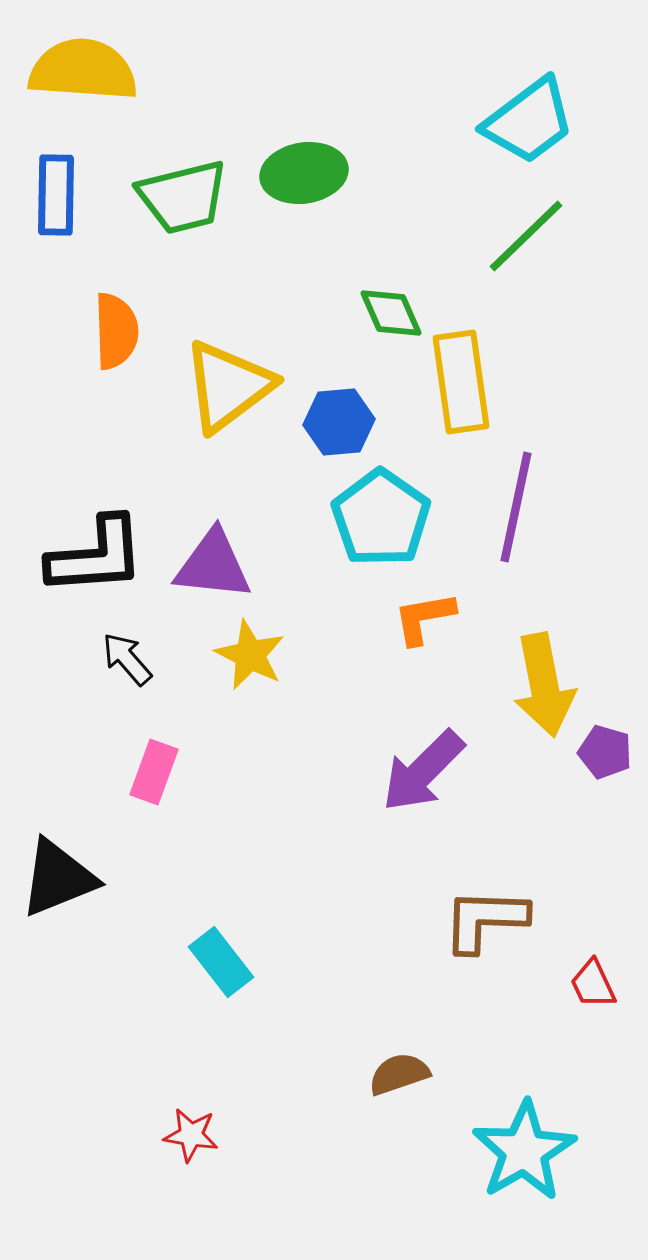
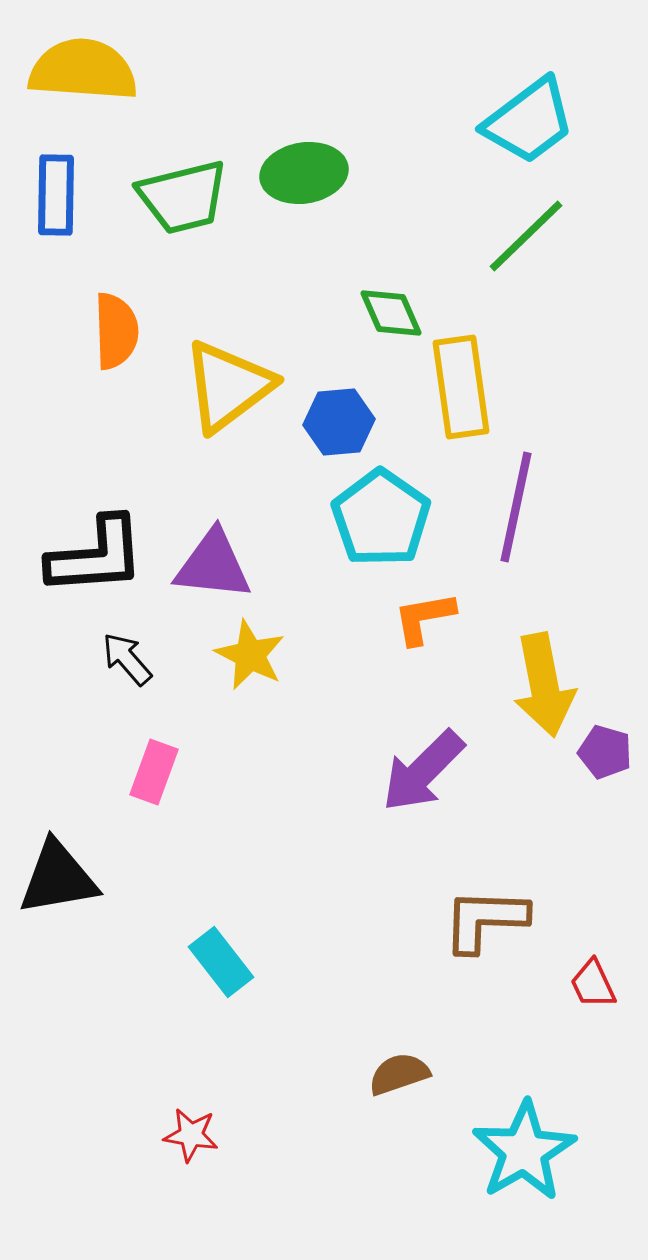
yellow rectangle: moved 5 px down
black triangle: rotated 12 degrees clockwise
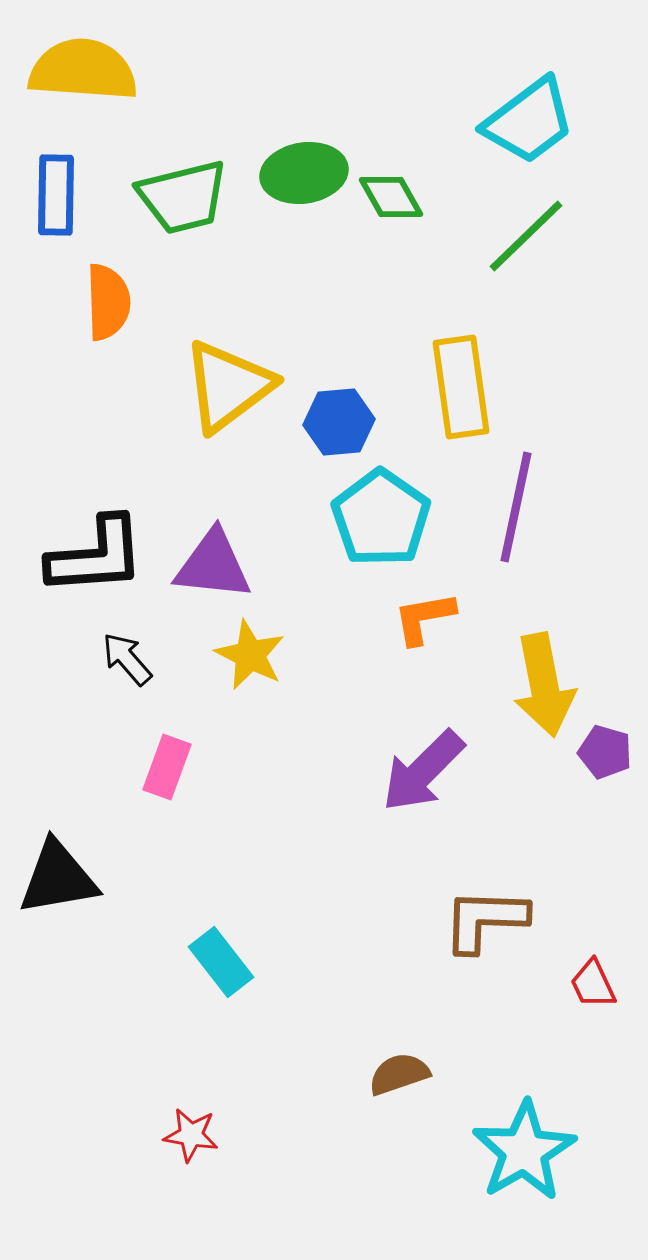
green diamond: moved 116 px up; rotated 6 degrees counterclockwise
orange semicircle: moved 8 px left, 29 px up
pink rectangle: moved 13 px right, 5 px up
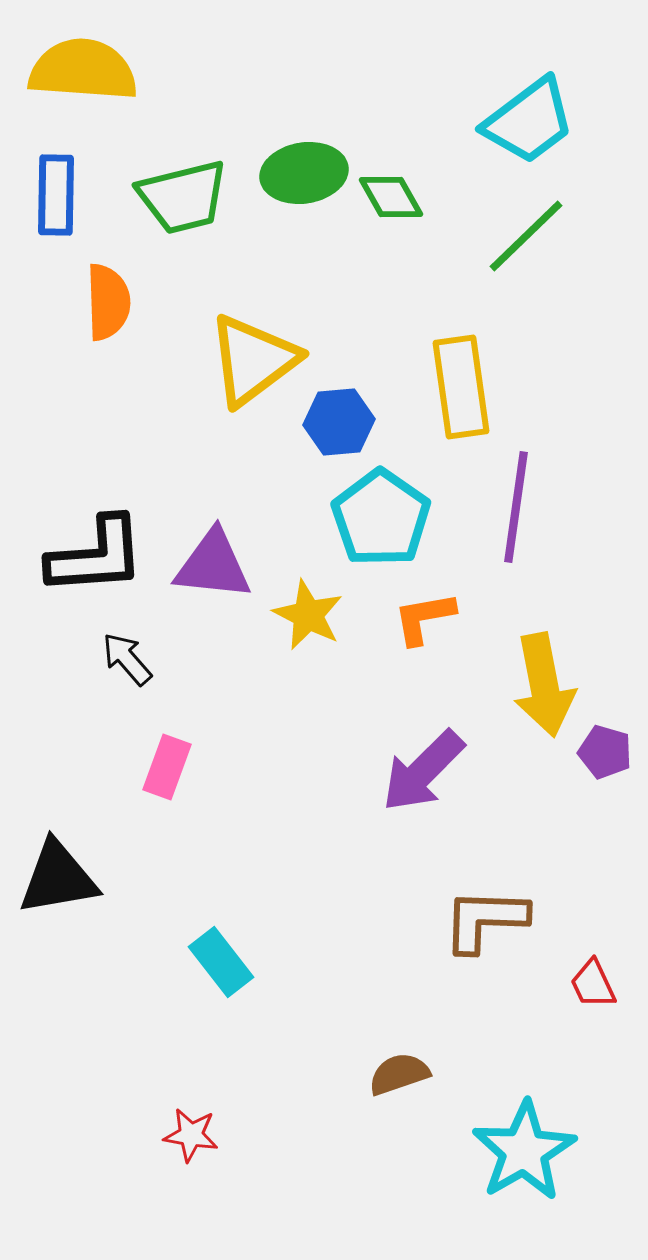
yellow triangle: moved 25 px right, 26 px up
purple line: rotated 4 degrees counterclockwise
yellow star: moved 58 px right, 40 px up
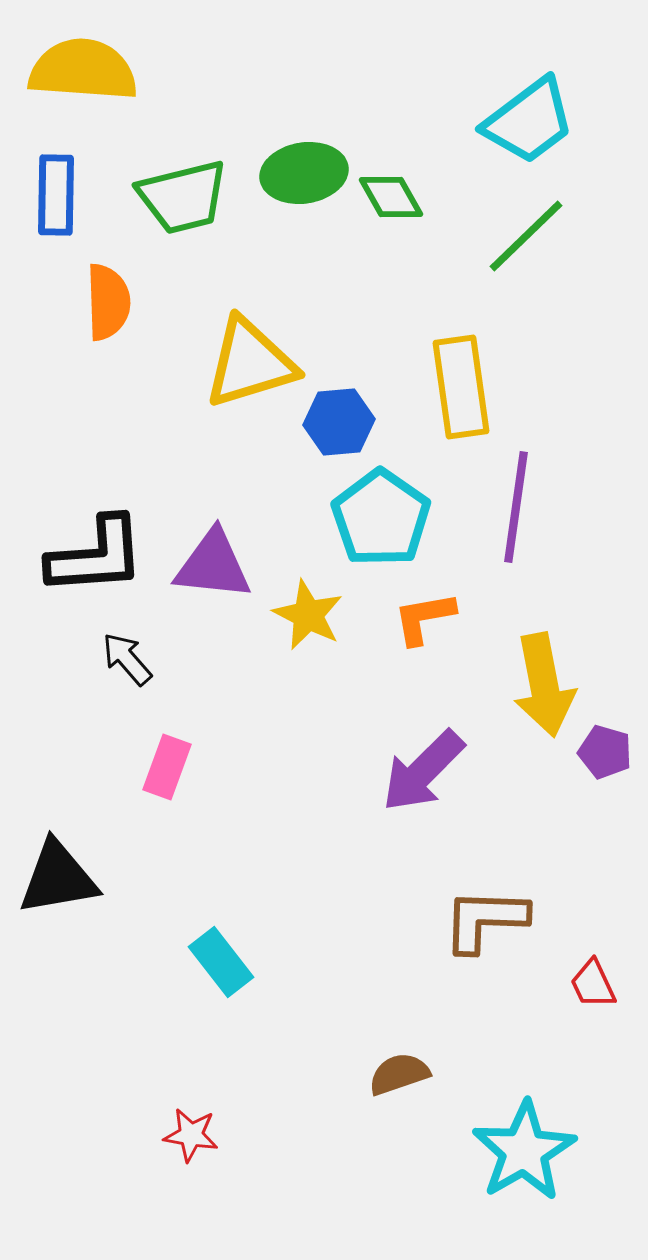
yellow triangle: moved 3 px left, 3 px down; rotated 20 degrees clockwise
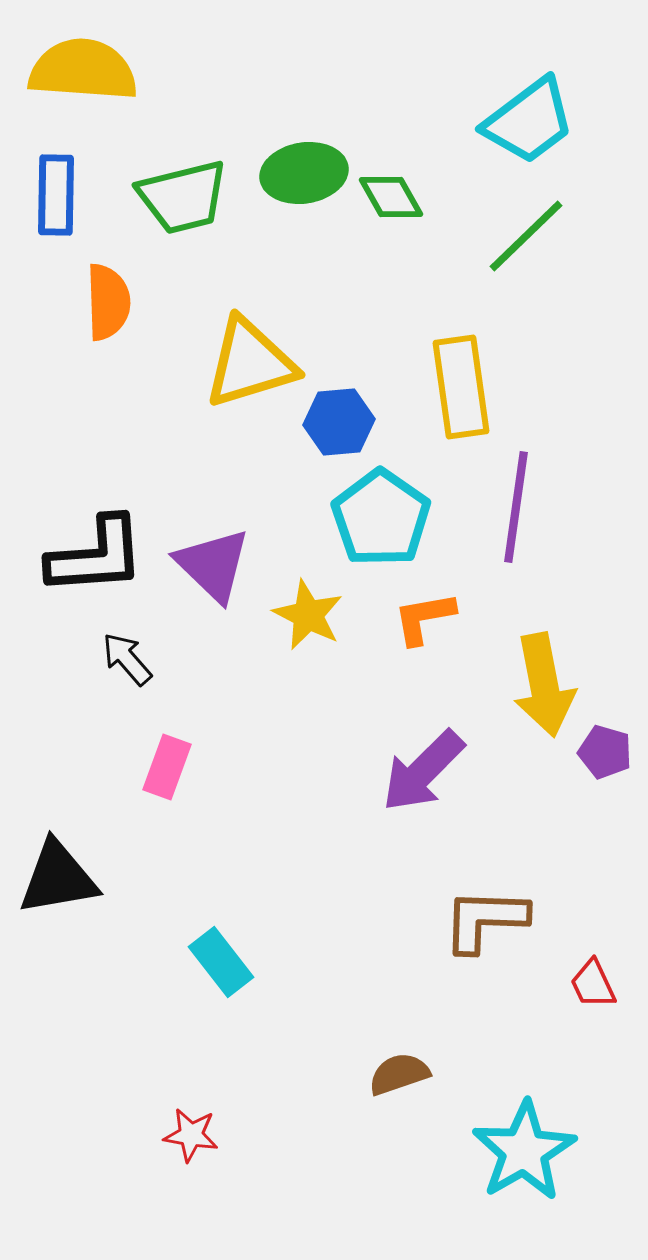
purple triangle: rotated 38 degrees clockwise
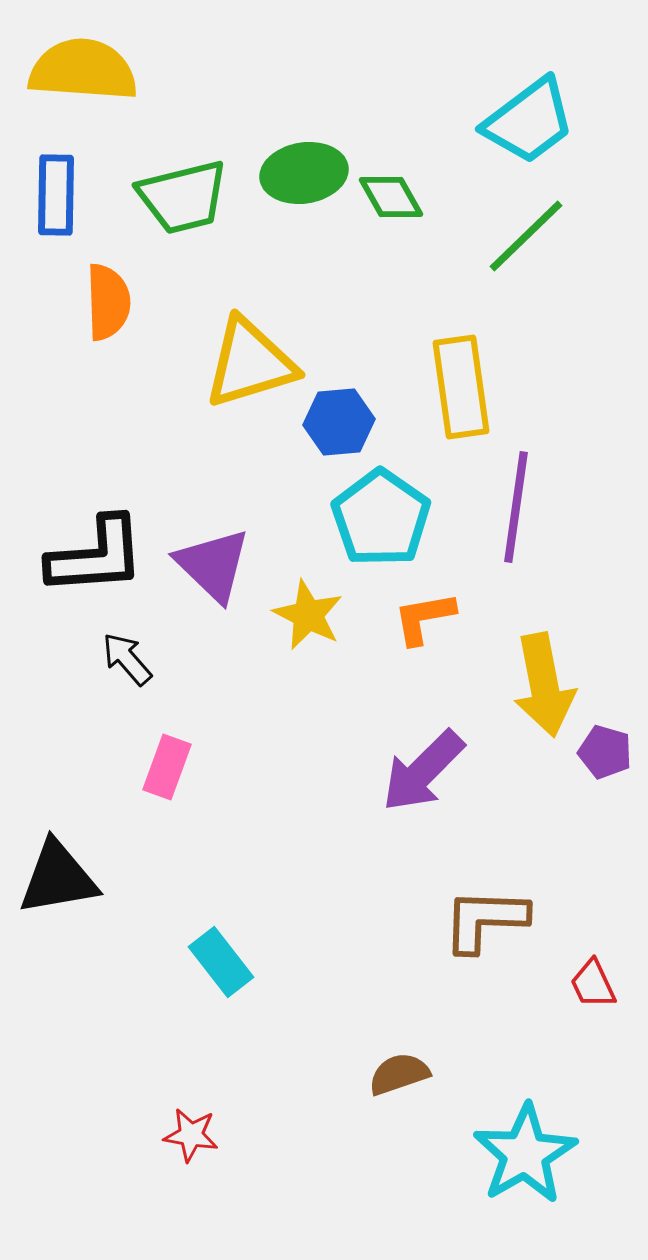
cyan star: moved 1 px right, 3 px down
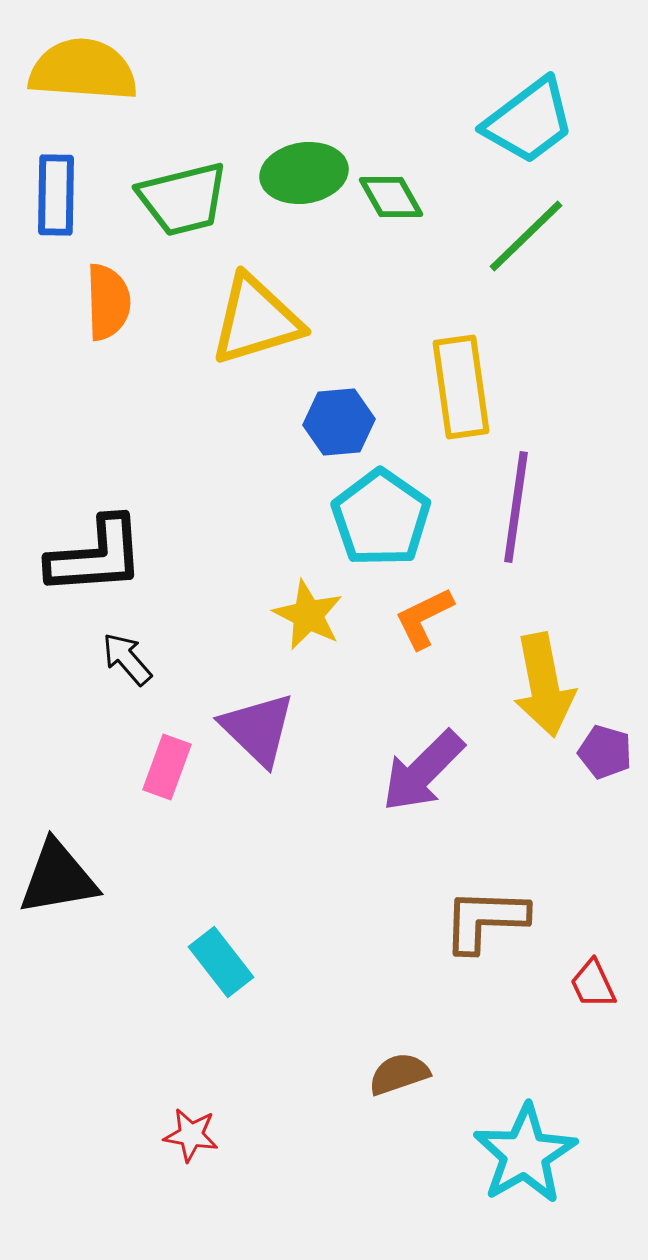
green trapezoid: moved 2 px down
yellow triangle: moved 6 px right, 43 px up
purple triangle: moved 45 px right, 164 px down
orange L-shape: rotated 16 degrees counterclockwise
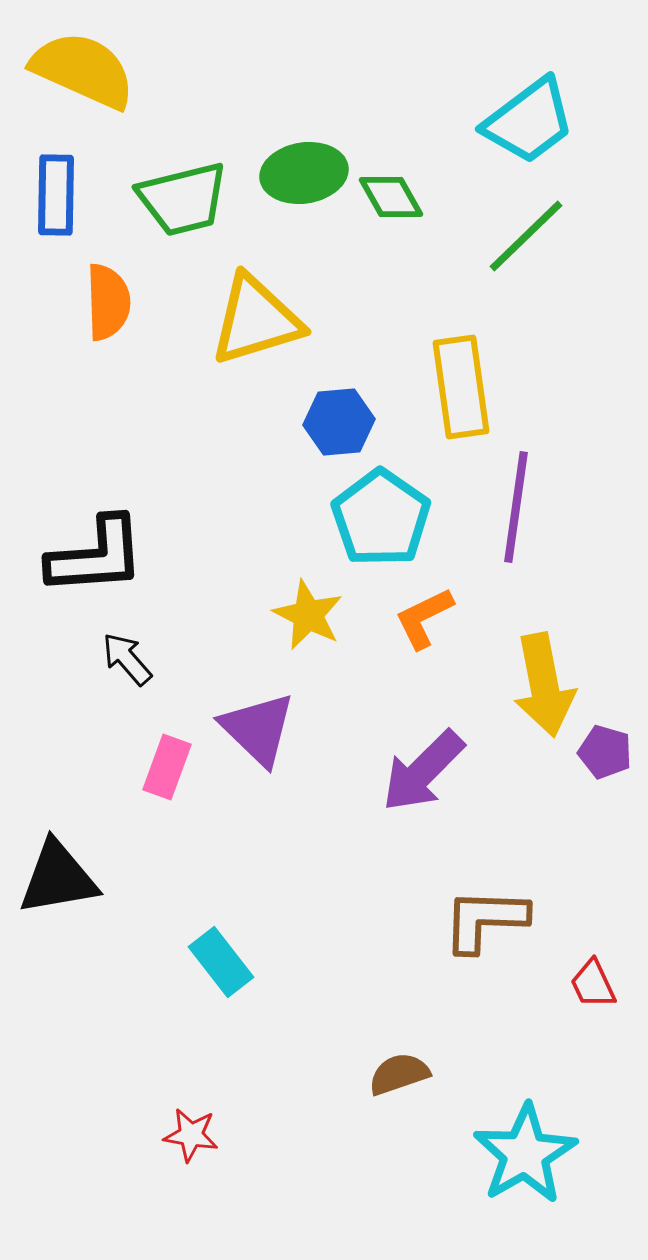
yellow semicircle: rotated 20 degrees clockwise
